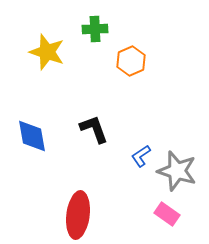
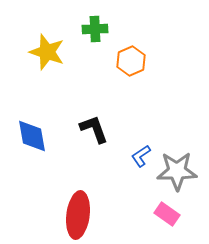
gray star: rotated 18 degrees counterclockwise
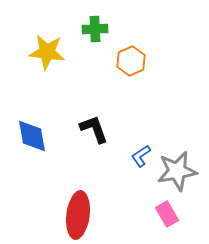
yellow star: rotated 12 degrees counterclockwise
gray star: rotated 9 degrees counterclockwise
pink rectangle: rotated 25 degrees clockwise
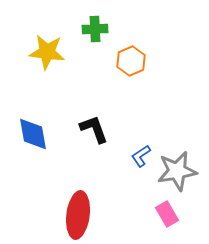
blue diamond: moved 1 px right, 2 px up
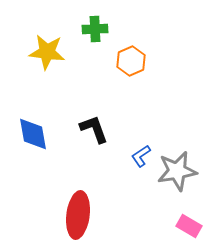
pink rectangle: moved 22 px right, 12 px down; rotated 30 degrees counterclockwise
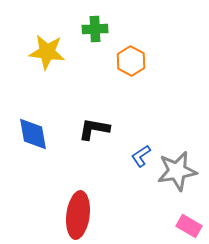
orange hexagon: rotated 8 degrees counterclockwise
black L-shape: rotated 60 degrees counterclockwise
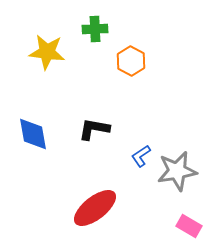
red ellipse: moved 17 px right, 7 px up; rotated 45 degrees clockwise
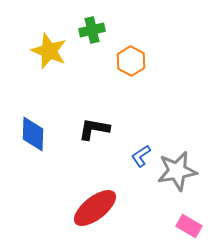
green cross: moved 3 px left, 1 px down; rotated 10 degrees counterclockwise
yellow star: moved 2 px right, 1 px up; rotated 15 degrees clockwise
blue diamond: rotated 12 degrees clockwise
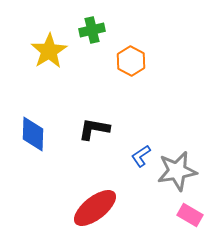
yellow star: rotated 18 degrees clockwise
pink rectangle: moved 1 px right, 11 px up
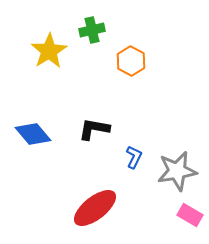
blue diamond: rotated 42 degrees counterclockwise
blue L-shape: moved 7 px left, 1 px down; rotated 150 degrees clockwise
